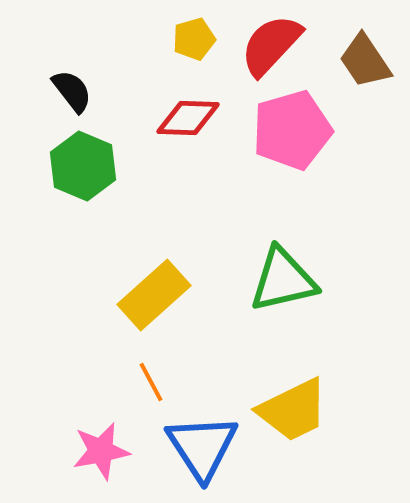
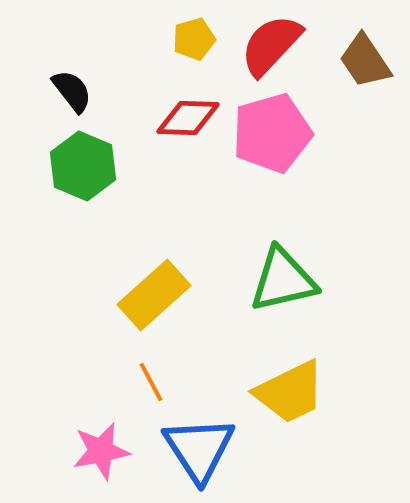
pink pentagon: moved 20 px left, 3 px down
yellow trapezoid: moved 3 px left, 18 px up
blue triangle: moved 3 px left, 2 px down
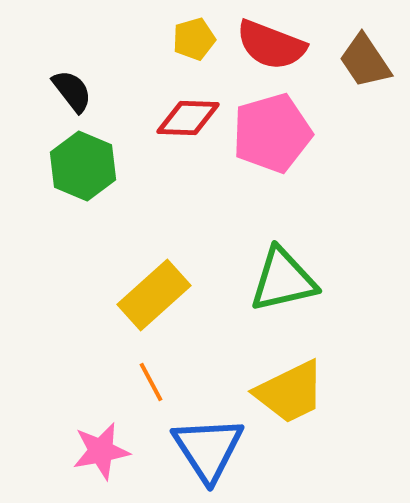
red semicircle: rotated 112 degrees counterclockwise
blue triangle: moved 9 px right
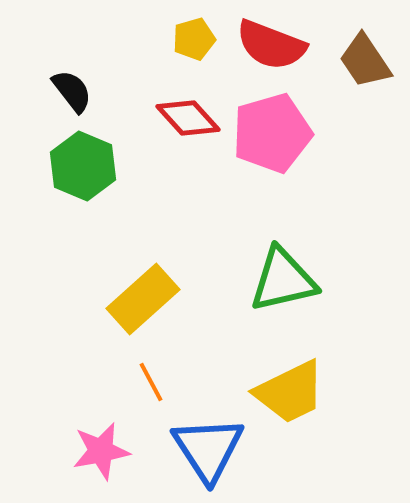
red diamond: rotated 46 degrees clockwise
yellow rectangle: moved 11 px left, 4 px down
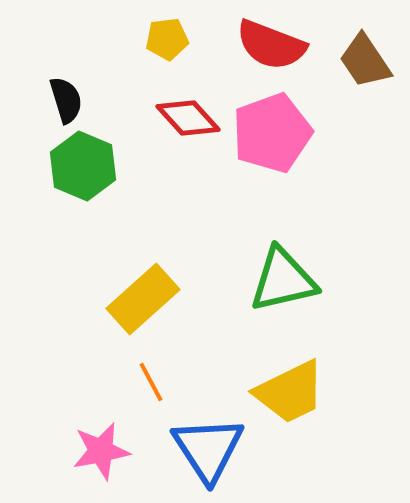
yellow pentagon: moved 27 px left; rotated 9 degrees clockwise
black semicircle: moved 6 px left, 9 px down; rotated 21 degrees clockwise
pink pentagon: rotated 4 degrees counterclockwise
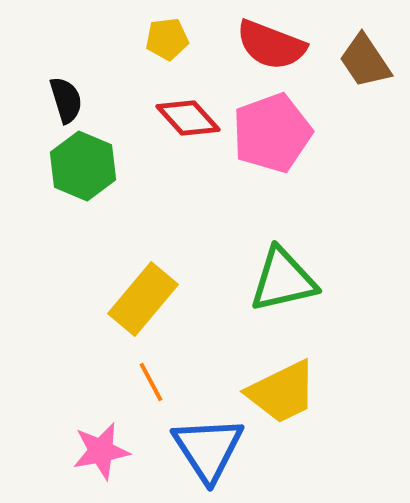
yellow rectangle: rotated 8 degrees counterclockwise
yellow trapezoid: moved 8 px left
